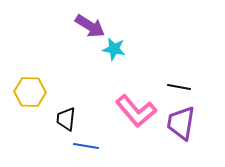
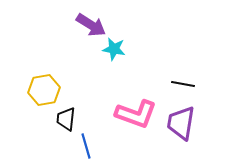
purple arrow: moved 1 px right, 1 px up
black line: moved 4 px right, 3 px up
yellow hexagon: moved 14 px right, 2 px up; rotated 12 degrees counterclockwise
pink L-shape: moved 3 px down; rotated 30 degrees counterclockwise
blue line: rotated 65 degrees clockwise
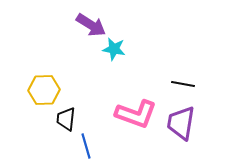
yellow hexagon: rotated 8 degrees clockwise
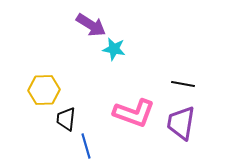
pink L-shape: moved 2 px left, 1 px up
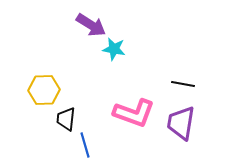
blue line: moved 1 px left, 1 px up
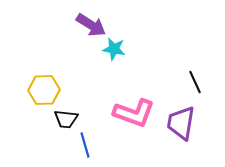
black line: moved 12 px right, 2 px up; rotated 55 degrees clockwise
black trapezoid: rotated 90 degrees counterclockwise
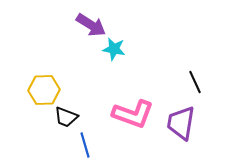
pink L-shape: moved 1 px left, 1 px down
black trapezoid: moved 2 px up; rotated 15 degrees clockwise
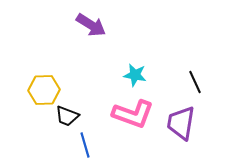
cyan star: moved 21 px right, 26 px down
black trapezoid: moved 1 px right, 1 px up
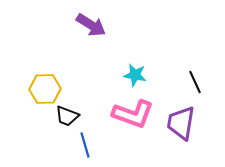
yellow hexagon: moved 1 px right, 1 px up
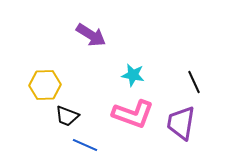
purple arrow: moved 10 px down
cyan star: moved 2 px left
black line: moved 1 px left
yellow hexagon: moved 4 px up
blue line: rotated 50 degrees counterclockwise
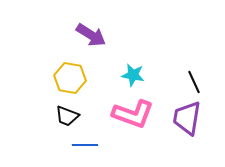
yellow hexagon: moved 25 px right, 7 px up; rotated 12 degrees clockwise
purple trapezoid: moved 6 px right, 5 px up
blue line: rotated 25 degrees counterclockwise
